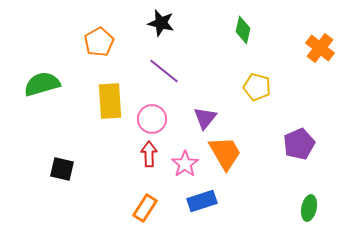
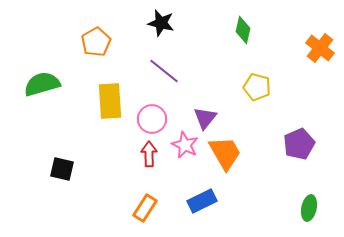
orange pentagon: moved 3 px left
pink star: moved 19 px up; rotated 12 degrees counterclockwise
blue rectangle: rotated 8 degrees counterclockwise
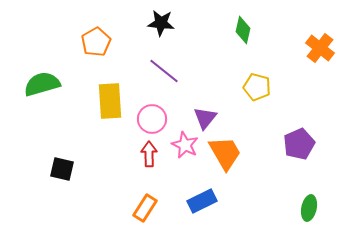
black star: rotated 8 degrees counterclockwise
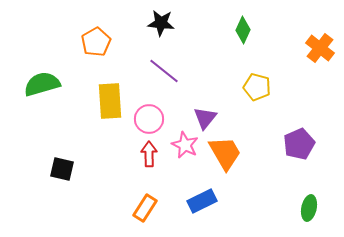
green diamond: rotated 12 degrees clockwise
pink circle: moved 3 px left
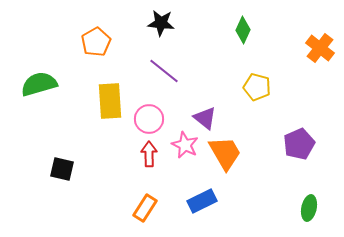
green semicircle: moved 3 px left
purple triangle: rotated 30 degrees counterclockwise
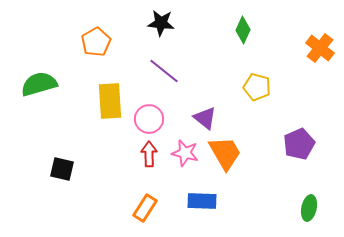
pink star: moved 8 px down; rotated 12 degrees counterclockwise
blue rectangle: rotated 28 degrees clockwise
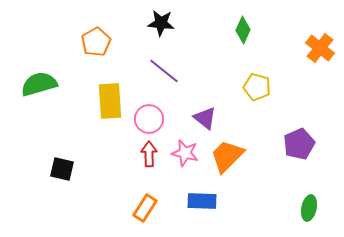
orange trapezoid: moved 2 px right, 3 px down; rotated 105 degrees counterclockwise
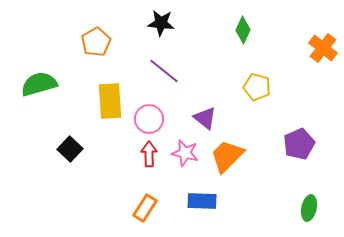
orange cross: moved 3 px right
black square: moved 8 px right, 20 px up; rotated 30 degrees clockwise
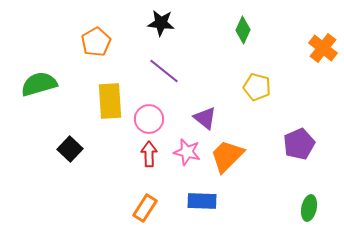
pink star: moved 2 px right, 1 px up
